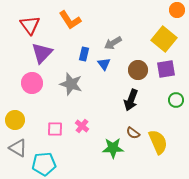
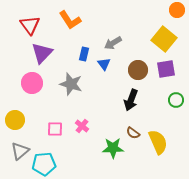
gray triangle: moved 2 px right, 3 px down; rotated 48 degrees clockwise
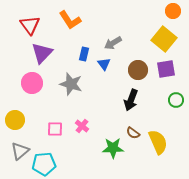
orange circle: moved 4 px left, 1 px down
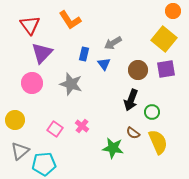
green circle: moved 24 px left, 12 px down
pink square: rotated 35 degrees clockwise
green star: rotated 10 degrees clockwise
